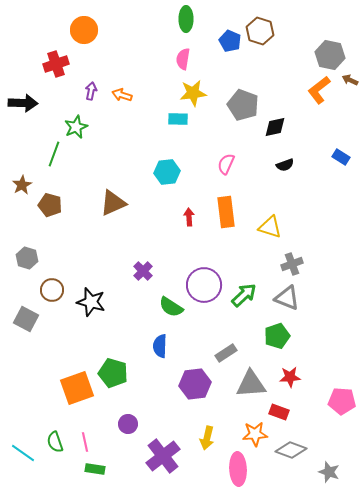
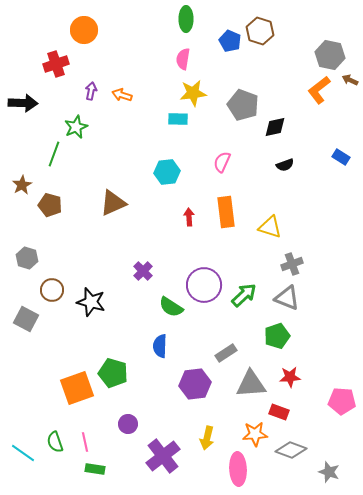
pink semicircle at (226, 164): moved 4 px left, 2 px up
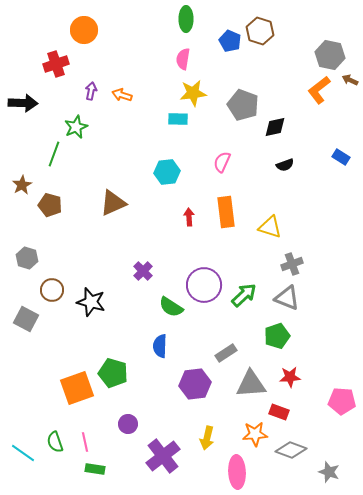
pink ellipse at (238, 469): moved 1 px left, 3 px down
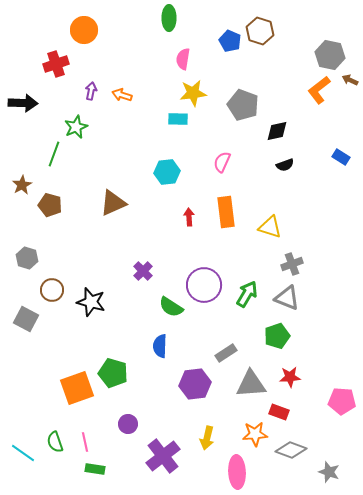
green ellipse at (186, 19): moved 17 px left, 1 px up
black diamond at (275, 127): moved 2 px right, 4 px down
green arrow at (244, 295): moved 3 px right, 1 px up; rotated 16 degrees counterclockwise
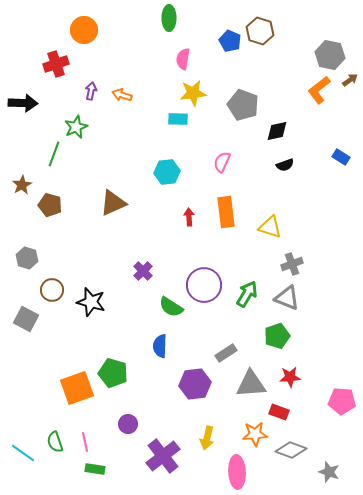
brown arrow at (350, 80): rotated 119 degrees clockwise
